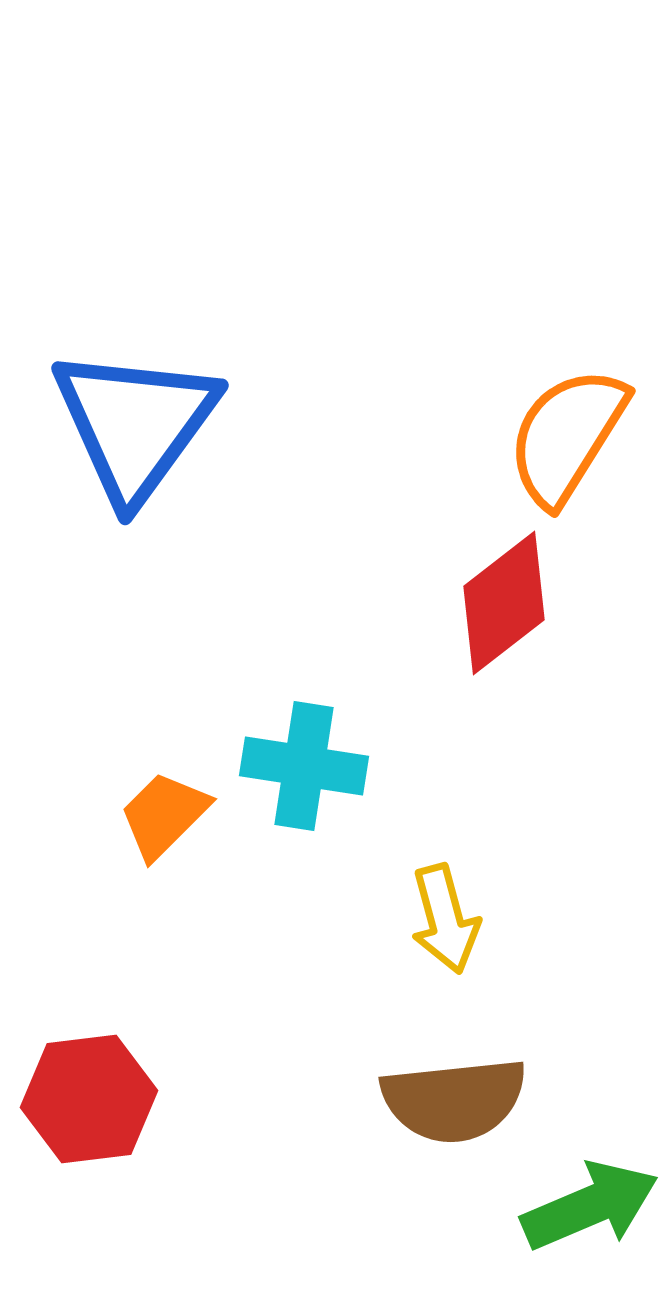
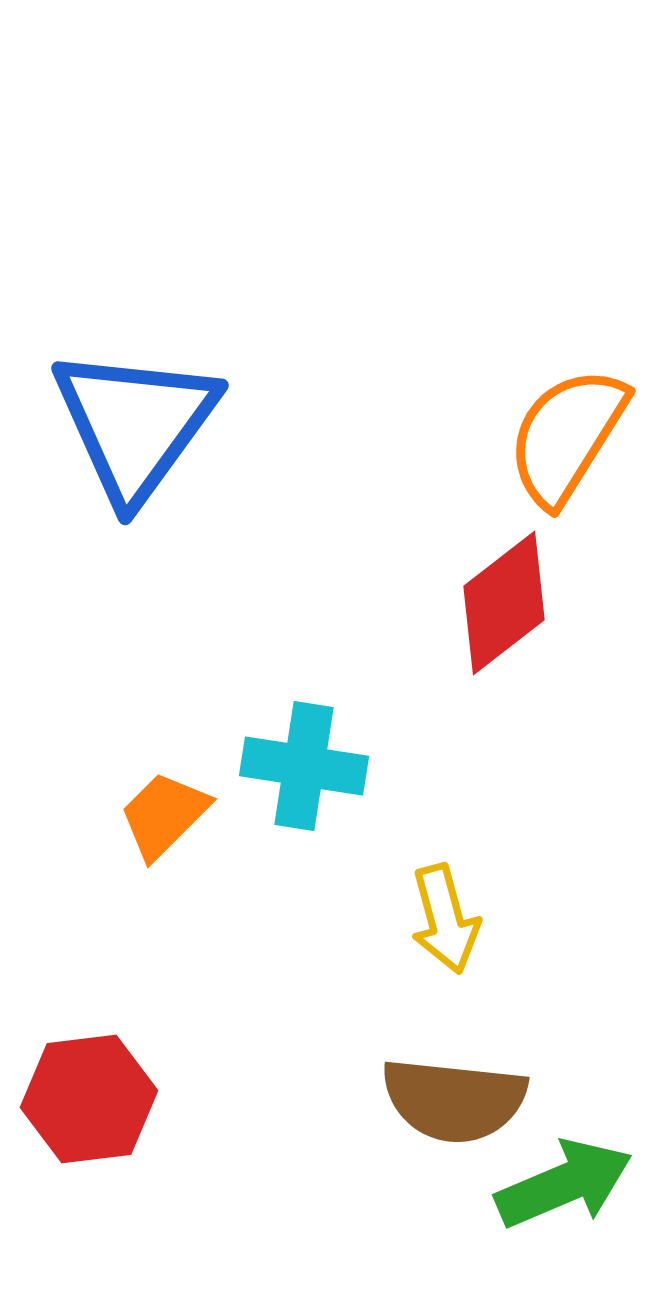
brown semicircle: rotated 12 degrees clockwise
green arrow: moved 26 px left, 22 px up
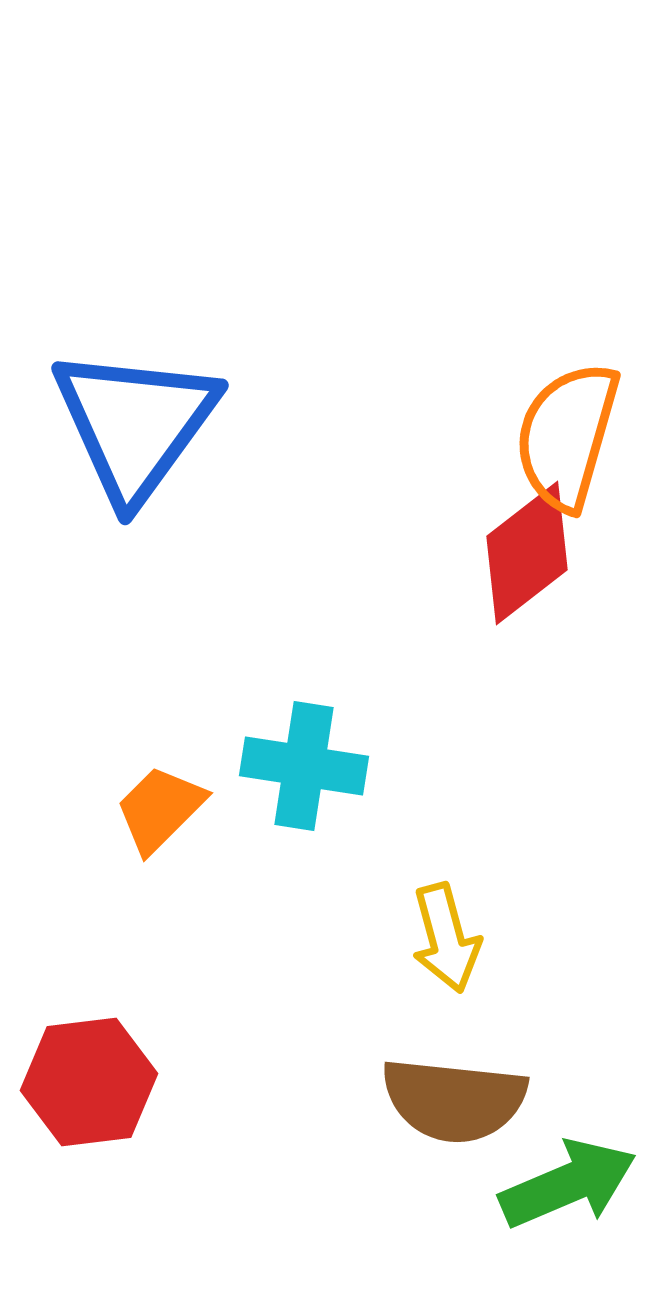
orange semicircle: rotated 16 degrees counterclockwise
red diamond: moved 23 px right, 50 px up
orange trapezoid: moved 4 px left, 6 px up
yellow arrow: moved 1 px right, 19 px down
red hexagon: moved 17 px up
green arrow: moved 4 px right
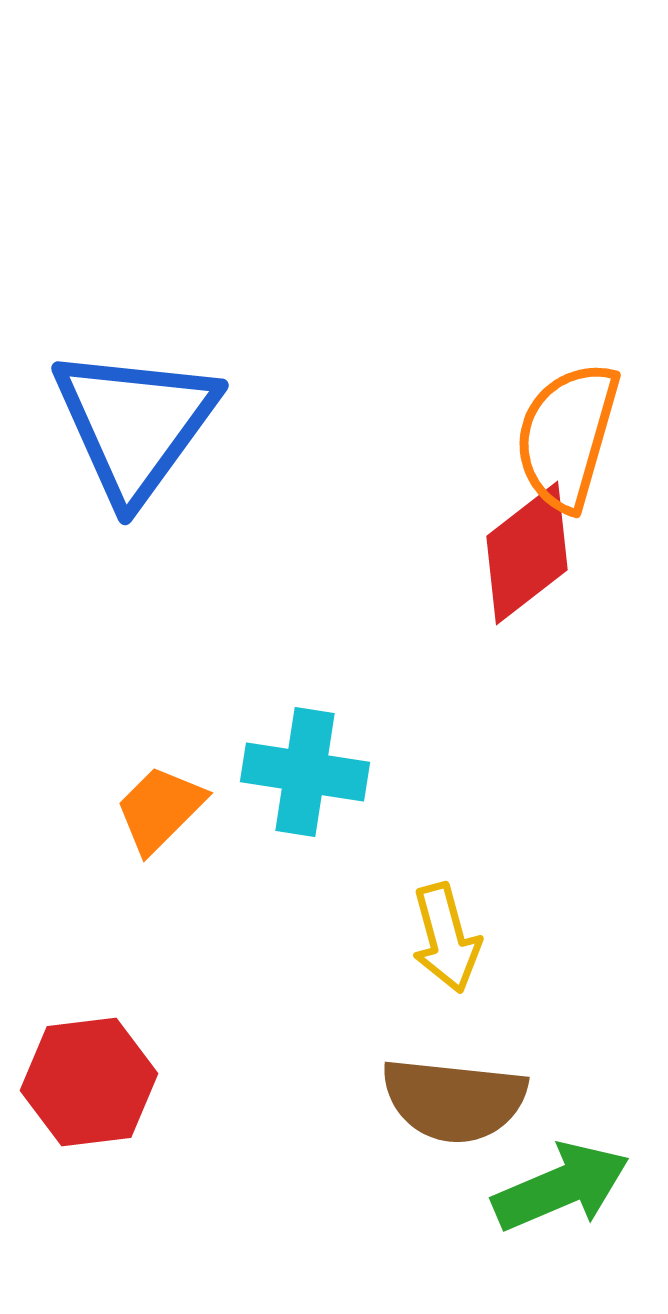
cyan cross: moved 1 px right, 6 px down
green arrow: moved 7 px left, 3 px down
